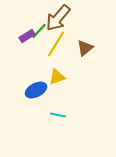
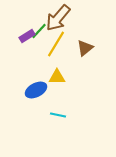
yellow triangle: rotated 18 degrees clockwise
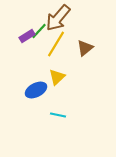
yellow triangle: rotated 42 degrees counterclockwise
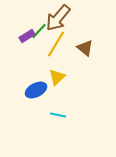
brown triangle: rotated 42 degrees counterclockwise
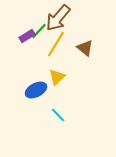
cyan line: rotated 35 degrees clockwise
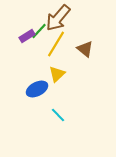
brown triangle: moved 1 px down
yellow triangle: moved 3 px up
blue ellipse: moved 1 px right, 1 px up
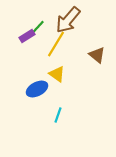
brown arrow: moved 10 px right, 2 px down
green line: moved 2 px left, 3 px up
brown triangle: moved 12 px right, 6 px down
yellow triangle: rotated 42 degrees counterclockwise
cyan line: rotated 63 degrees clockwise
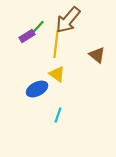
yellow line: rotated 24 degrees counterclockwise
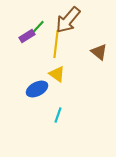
brown triangle: moved 2 px right, 3 px up
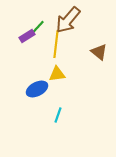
yellow triangle: rotated 42 degrees counterclockwise
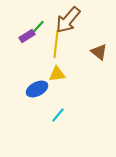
cyan line: rotated 21 degrees clockwise
